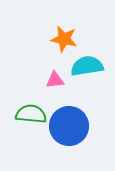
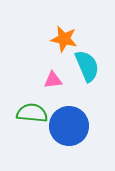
cyan semicircle: rotated 76 degrees clockwise
pink triangle: moved 2 px left
green semicircle: moved 1 px right, 1 px up
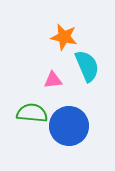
orange star: moved 2 px up
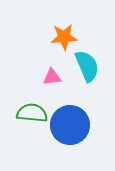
orange star: rotated 16 degrees counterclockwise
pink triangle: moved 1 px left, 3 px up
blue circle: moved 1 px right, 1 px up
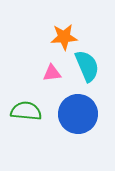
pink triangle: moved 4 px up
green semicircle: moved 6 px left, 2 px up
blue circle: moved 8 px right, 11 px up
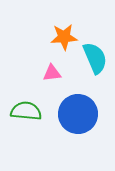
cyan semicircle: moved 8 px right, 8 px up
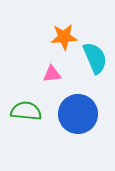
pink triangle: moved 1 px down
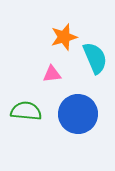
orange star: rotated 12 degrees counterclockwise
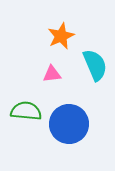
orange star: moved 3 px left, 1 px up; rotated 8 degrees counterclockwise
cyan semicircle: moved 7 px down
blue circle: moved 9 px left, 10 px down
